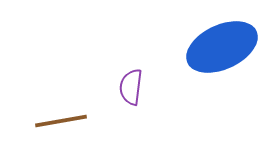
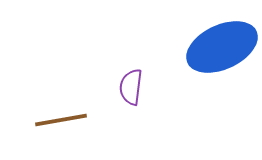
brown line: moved 1 px up
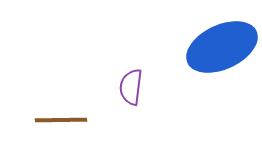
brown line: rotated 9 degrees clockwise
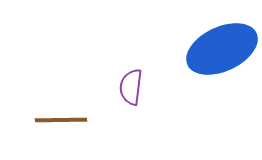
blue ellipse: moved 2 px down
